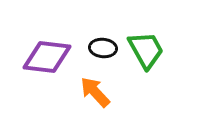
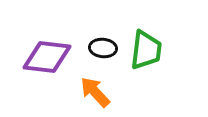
green trapezoid: rotated 36 degrees clockwise
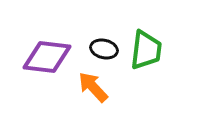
black ellipse: moved 1 px right, 1 px down; rotated 8 degrees clockwise
orange arrow: moved 2 px left, 5 px up
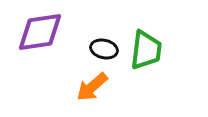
purple diamond: moved 7 px left, 25 px up; rotated 15 degrees counterclockwise
orange arrow: moved 1 px left; rotated 88 degrees counterclockwise
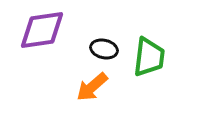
purple diamond: moved 2 px right, 2 px up
green trapezoid: moved 3 px right, 7 px down
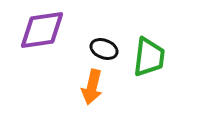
black ellipse: rotated 8 degrees clockwise
orange arrow: rotated 36 degrees counterclockwise
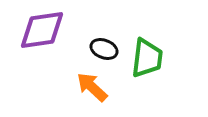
green trapezoid: moved 2 px left, 1 px down
orange arrow: rotated 120 degrees clockwise
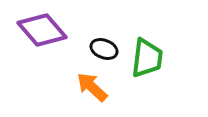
purple diamond: rotated 57 degrees clockwise
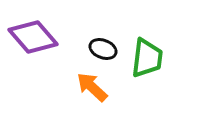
purple diamond: moved 9 px left, 7 px down
black ellipse: moved 1 px left
